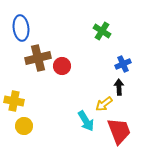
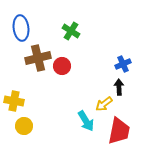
green cross: moved 31 px left
red trapezoid: rotated 32 degrees clockwise
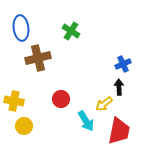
red circle: moved 1 px left, 33 px down
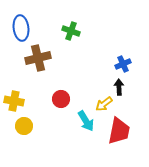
green cross: rotated 12 degrees counterclockwise
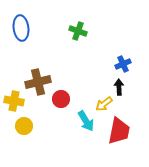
green cross: moved 7 px right
brown cross: moved 24 px down
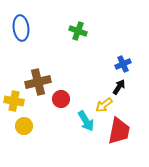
black arrow: rotated 35 degrees clockwise
yellow arrow: moved 1 px down
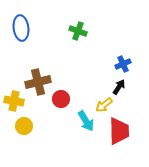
red trapezoid: rotated 12 degrees counterclockwise
